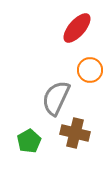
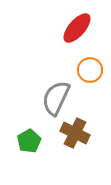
brown cross: rotated 12 degrees clockwise
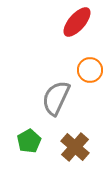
red ellipse: moved 6 px up
brown cross: moved 14 px down; rotated 16 degrees clockwise
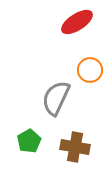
red ellipse: rotated 16 degrees clockwise
brown cross: rotated 32 degrees counterclockwise
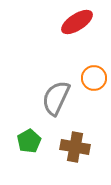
orange circle: moved 4 px right, 8 px down
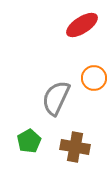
red ellipse: moved 5 px right, 3 px down
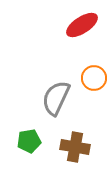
green pentagon: rotated 20 degrees clockwise
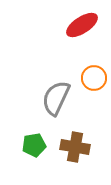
green pentagon: moved 5 px right, 4 px down
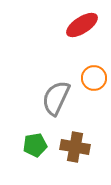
green pentagon: moved 1 px right
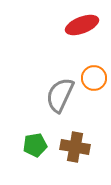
red ellipse: rotated 12 degrees clockwise
gray semicircle: moved 4 px right, 3 px up
